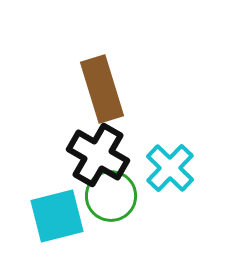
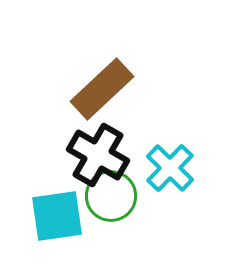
brown rectangle: rotated 64 degrees clockwise
cyan square: rotated 6 degrees clockwise
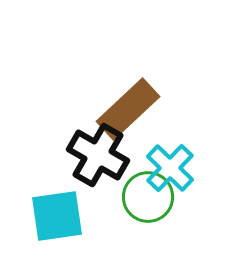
brown rectangle: moved 26 px right, 20 px down
green circle: moved 37 px right, 1 px down
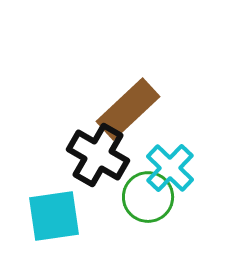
cyan square: moved 3 px left
